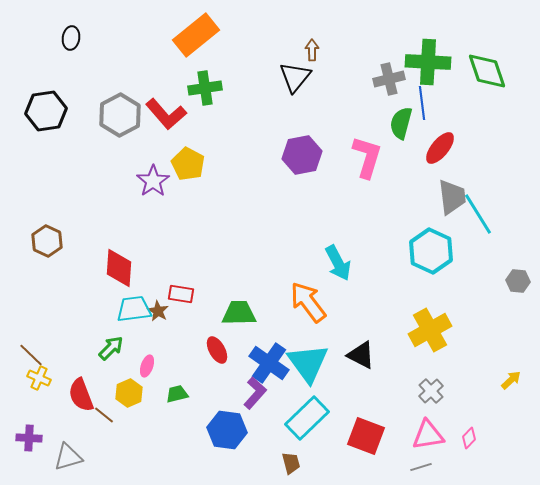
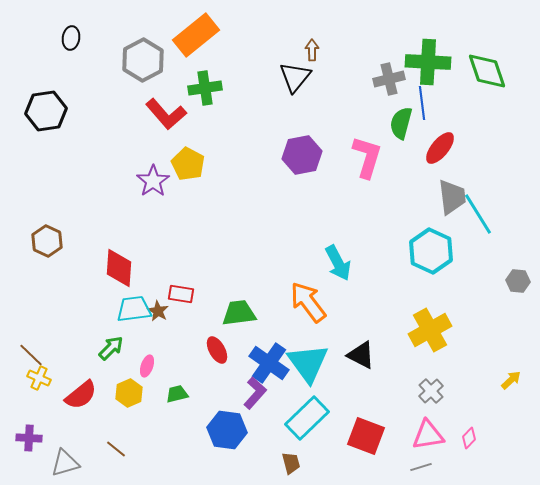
gray hexagon at (120, 115): moved 23 px right, 55 px up
green trapezoid at (239, 313): rotated 6 degrees counterclockwise
red semicircle at (81, 395): rotated 108 degrees counterclockwise
brown line at (104, 415): moved 12 px right, 34 px down
gray triangle at (68, 457): moved 3 px left, 6 px down
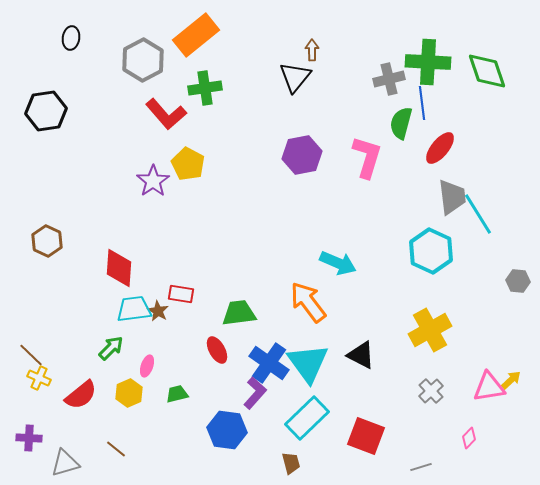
cyan arrow at (338, 263): rotated 39 degrees counterclockwise
pink triangle at (428, 435): moved 61 px right, 48 px up
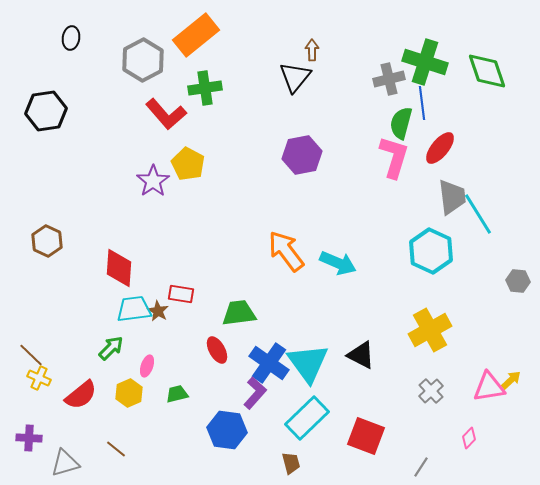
green cross at (428, 62): moved 3 px left; rotated 15 degrees clockwise
pink L-shape at (367, 157): moved 27 px right
orange arrow at (308, 302): moved 22 px left, 51 px up
gray line at (421, 467): rotated 40 degrees counterclockwise
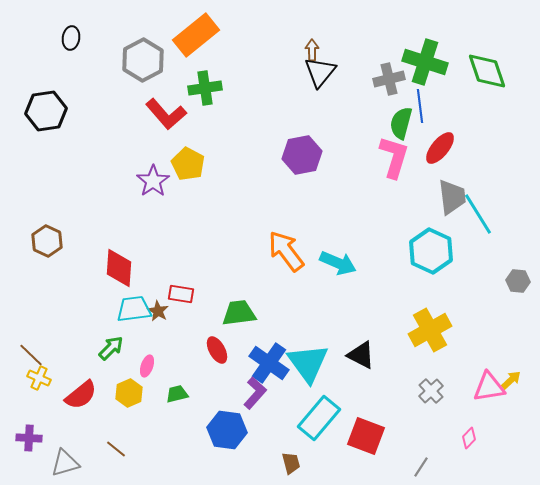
black triangle at (295, 77): moved 25 px right, 5 px up
blue line at (422, 103): moved 2 px left, 3 px down
cyan rectangle at (307, 418): moved 12 px right; rotated 6 degrees counterclockwise
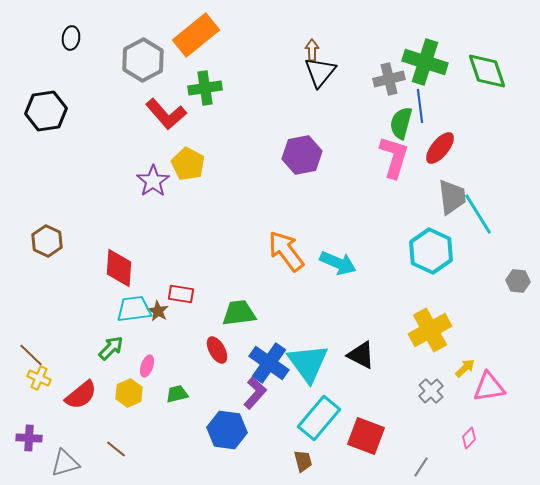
yellow arrow at (511, 380): moved 46 px left, 12 px up
brown trapezoid at (291, 463): moved 12 px right, 2 px up
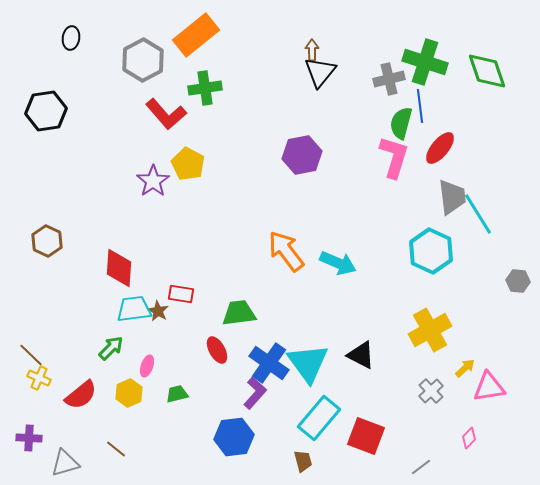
blue hexagon at (227, 430): moved 7 px right, 7 px down; rotated 15 degrees counterclockwise
gray line at (421, 467): rotated 20 degrees clockwise
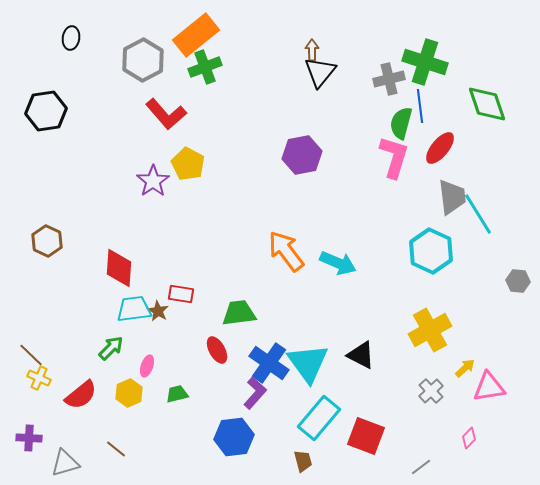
green diamond at (487, 71): moved 33 px down
green cross at (205, 88): moved 21 px up; rotated 12 degrees counterclockwise
